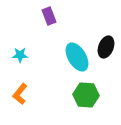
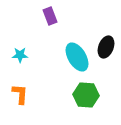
purple rectangle: moved 1 px right
orange L-shape: rotated 145 degrees clockwise
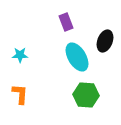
purple rectangle: moved 16 px right, 6 px down
black ellipse: moved 1 px left, 6 px up
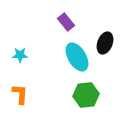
purple rectangle: rotated 18 degrees counterclockwise
black ellipse: moved 2 px down
green hexagon: rotated 10 degrees counterclockwise
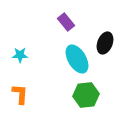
cyan ellipse: moved 2 px down
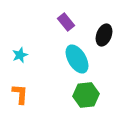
black ellipse: moved 1 px left, 8 px up
cyan star: rotated 21 degrees counterclockwise
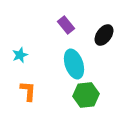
purple rectangle: moved 3 px down
black ellipse: rotated 15 degrees clockwise
cyan ellipse: moved 3 px left, 5 px down; rotated 12 degrees clockwise
orange L-shape: moved 8 px right, 3 px up
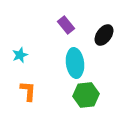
cyan ellipse: moved 1 px right, 1 px up; rotated 12 degrees clockwise
